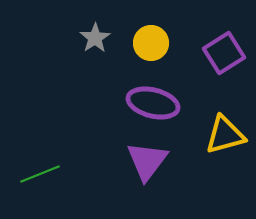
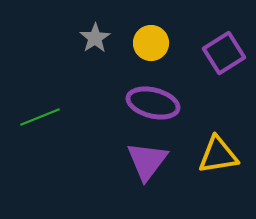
yellow triangle: moved 7 px left, 20 px down; rotated 6 degrees clockwise
green line: moved 57 px up
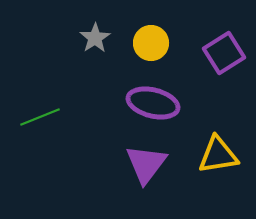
purple triangle: moved 1 px left, 3 px down
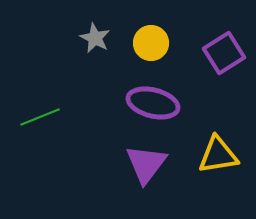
gray star: rotated 12 degrees counterclockwise
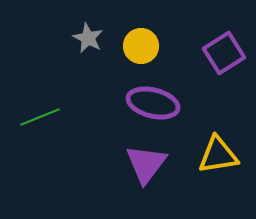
gray star: moved 7 px left
yellow circle: moved 10 px left, 3 px down
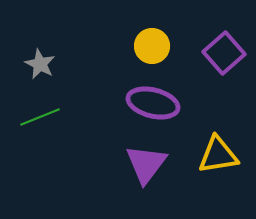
gray star: moved 48 px left, 26 px down
yellow circle: moved 11 px right
purple square: rotated 9 degrees counterclockwise
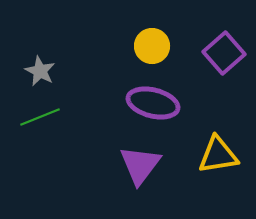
gray star: moved 7 px down
purple triangle: moved 6 px left, 1 px down
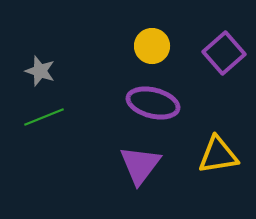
gray star: rotated 8 degrees counterclockwise
green line: moved 4 px right
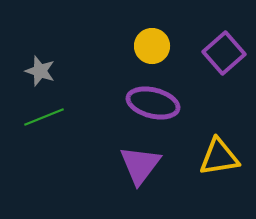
yellow triangle: moved 1 px right, 2 px down
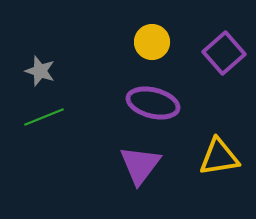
yellow circle: moved 4 px up
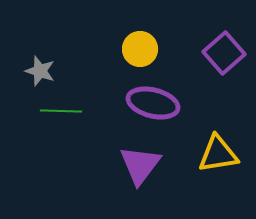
yellow circle: moved 12 px left, 7 px down
green line: moved 17 px right, 6 px up; rotated 24 degrees clockwise
yellow triangle: moved 1 px left, 3 px up
